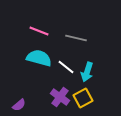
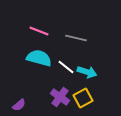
cyan arrow: rotated 90 degrees counterclockwise
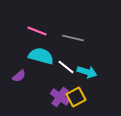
pink line: moved 2 px left
gray line: moved 3 px left
cyan semicircle: moved 2 px right, 2 px up
yellow square: moved 7 px left, 1 px up
purple semicircle: moved 29 px up
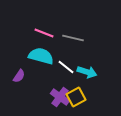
pink line: moved 7 px right, 2 px down
purple semicircle: rotated 16 degrees counterclockwise
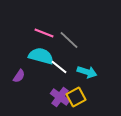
gray line: moved 4 px left, 2 px down; rotated 30 degrees clockwise
white line: moved 7 px left
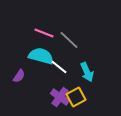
cyan arrow: rotated 48 degrees clockwise
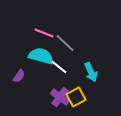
gray line: moved 4 px left, 3 px down
cyan arrow: moved 4 px right
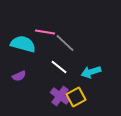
pink line: moved 1 px right, 1 px up; rotated 12 degrees counterclockwise
cyan semicircle: moved 18 px left, 12 px up
cyan arrow: rotated 96 degrees clockwise
purple semicircle: rotated 32 degrees clockwise
purple cross: moved 1 px up
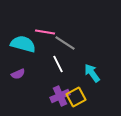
gray line: rotated 10 degrees counterclockwise
white line: moved 1 px left, 3 px up; rotated 24 degrees clockwise
cyan arrow: moved 1 px right, 1 px down; rotated 72 degrees clockwise
purple semicircle: moved 1 px left, 2 px up
purple cross: rotated 30 degrees clockwise
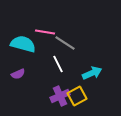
cyan arrow: rotated 102 degrees clockwise
yellow square: moved 1 px right, 1 px up
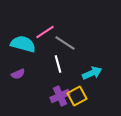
pink line: rotated 42 degrees counterclockwise
white line: rotated 12 degrees clockwise
